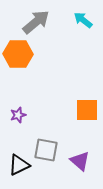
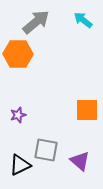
black triangle: moved 1 px right
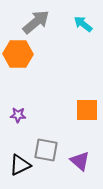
cyan arrow: moved 4 px down
purple star: rotated 21 degrees clockwise
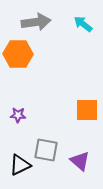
gray arrow: rotated 32 degrees clockwise
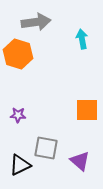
cyan arrow: moved 1 px left, 15 px down; rotated 42 degrees clockwise
orange hexagon: rotated 16 degrees clockwise
gray square: moved 2 px up
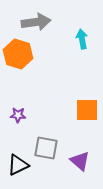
black triangle: moved 2 px left
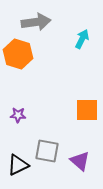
cyan arrow: rotated 36 degrees clockwise
gray square: moved 1 px right, 3 px down
